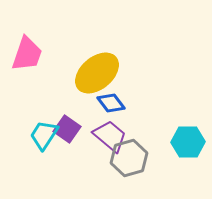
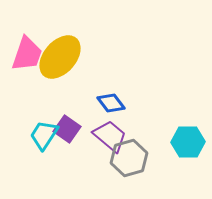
yellow ellipse: moved 37 px left, 16 px up; rotated 9 degrees counterclockwise
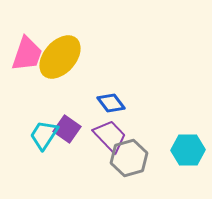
purple trapezoid: rotated 6 degrees clockwise
cyan hexagon: moved 8 px down
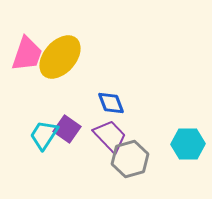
blue diamond: rotated 16 degrees clockwise
cyan hexagon: moved 6 px up
gray hexagon: moved 1 px right, 1 px down
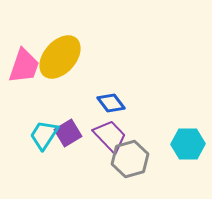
pink trapezoid: moved 3 px left, 12 px down
blue diamond: rotated 16 degrees counterclockwise
purple square: moved 1 px right, 4 px down; rotated 24 degrees clockwise
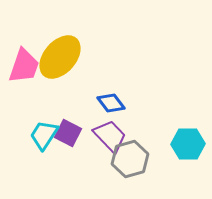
purple square: rotated 32 degrees counterclockwise
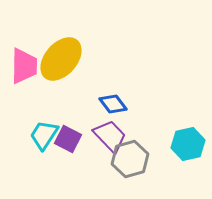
yellow ellipse: moved 1 px right, 2 px down
pink trapezoid: rotated 18 degrees counterclockwise
blue diamond: moved 2 px right, 1 px down
purple square: moved 6 px down
cyan hexagon: rotated 12 degrees counterclockwise
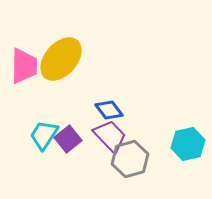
blue diamond: moved 4 px left, 6 px down
purple square: rotated 24 degrees clockwise
